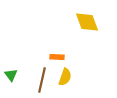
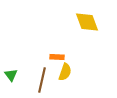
yellow semicircle: moved 5 px up
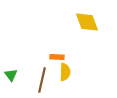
yellow semicircle: rotated 18 degrees counterclockwise
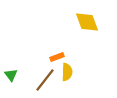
orange rectangle: rotated 24 degrees counterclockwise
yellow semicircle: moved 2 px right
brown line: moved 3 px right; rotated 25 degrees clockwise
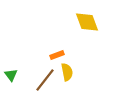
orange rectangle: moved 2 px up
yellow semicircle: rotated 12 degrees counterclockwise
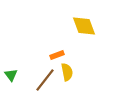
yellow diamond: moved 3 px left, 4 px down
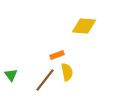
yellow diamond: rotated 65 degrees counterclockwise
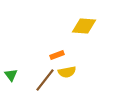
yellow semicircle: rotated 90 degrees clockwise
